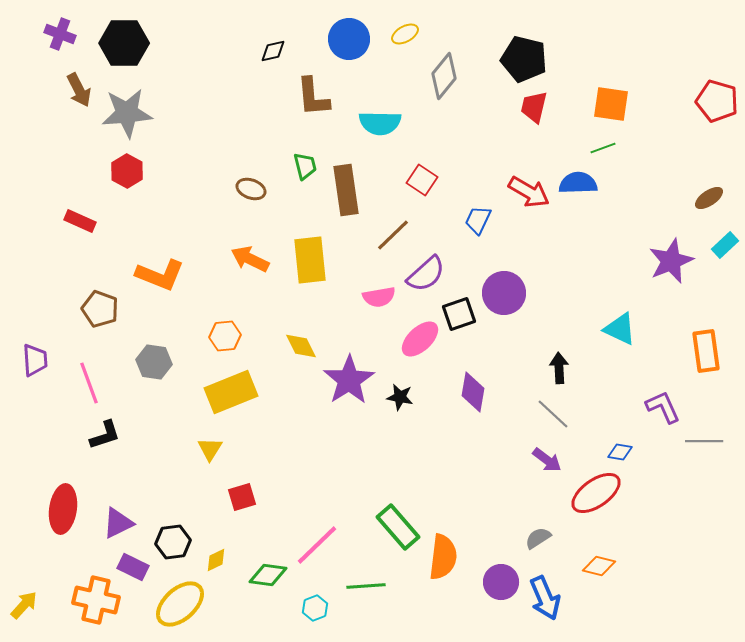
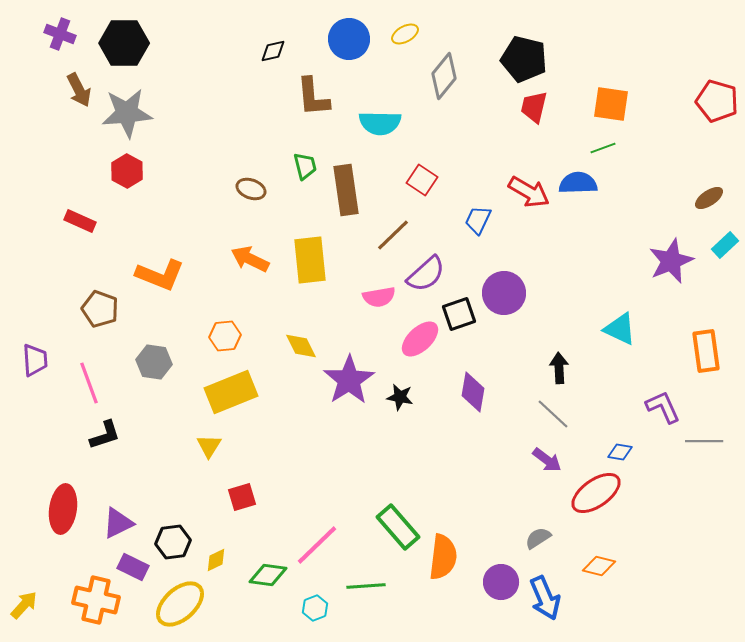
yellow triangle at (210, 449): moved 1 px left, 3 px up
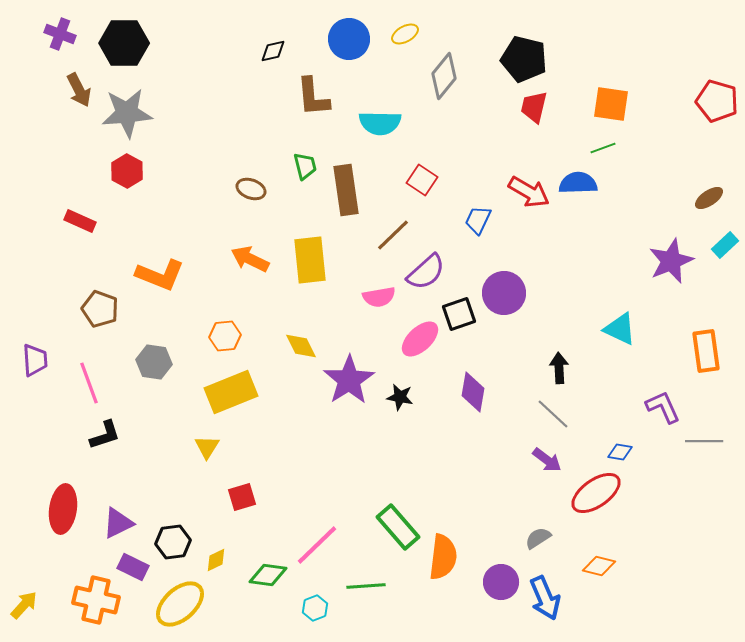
purple semicircle at (426, 274): moved 2 px up
yellow triangle at (209, 446): moved 2 px left, 1 px down
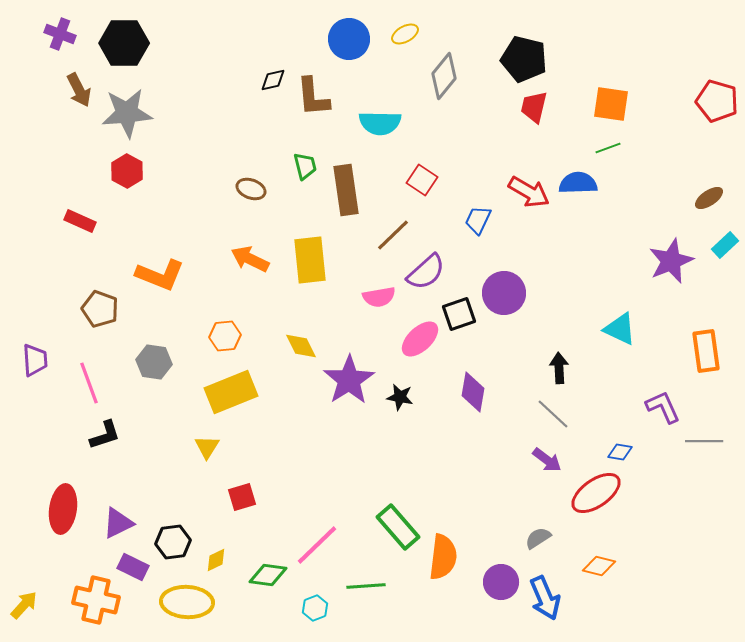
black diamond at (273, 51): moved 29 px down
green line at (603, 148): moved 5 px right
yellow ellipse at (180, 604): moved 7 px right, 2 px up; rotated 45 degrees clockwise
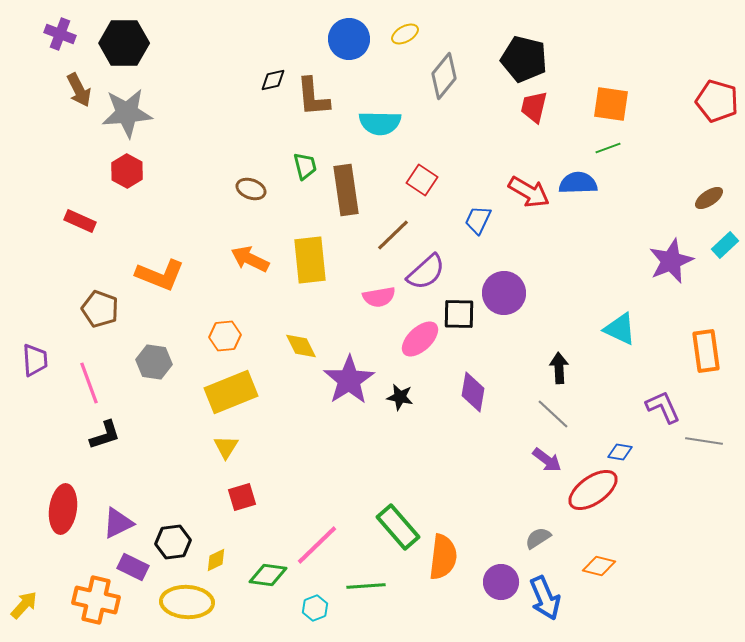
black square at (459, 314): rotated 20 degrees clockwise
gray line at (704, 441): rotated 9 degrees clockwise
yellow triangle at (207, 447): moved 19 px right
red ellipse at (596, 493): moved 3 px left, 3 px up
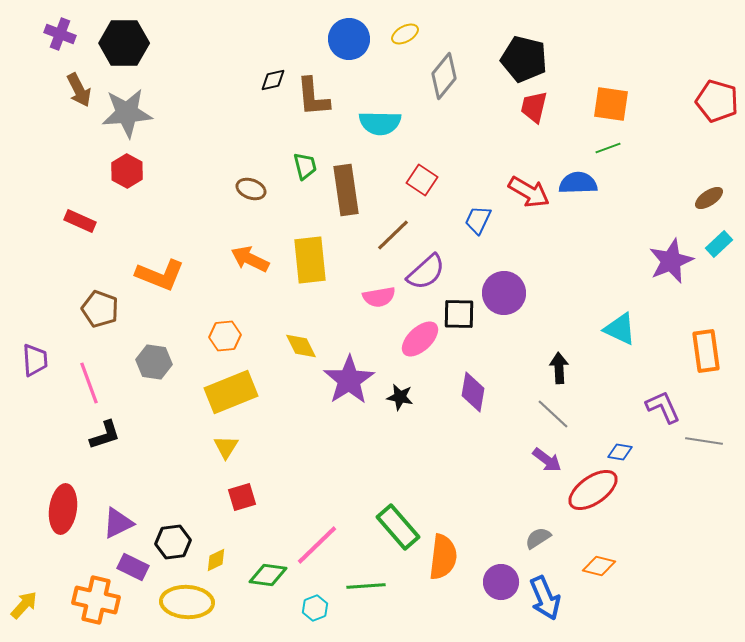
cyan rectangle at (725, 245): moved 6 px left, 1 px up
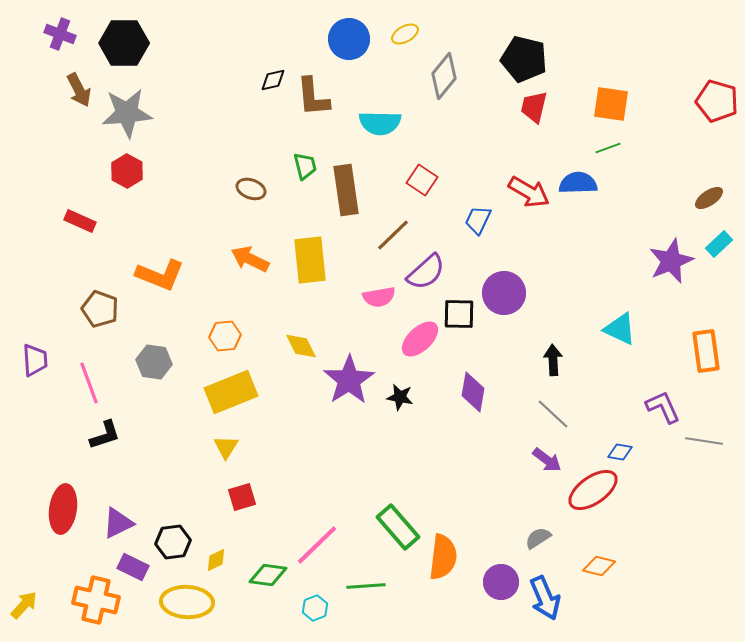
black arrow at (559, 368): moved 6 px left, 8 px up
